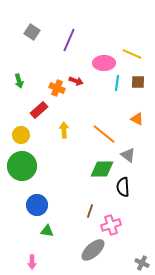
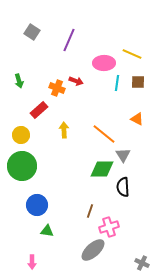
gray triangle: moved 5 px left; rotated 21 degrees clockwise
pink cross: moved 2 px left, 2 px down
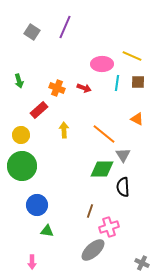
purple line: moved 4 px left, 13 px up
yellow line: moved 2 px down
pink ellipse: moved 2 px left, 1 px down
red arrow: moved 8 px right, 7 px down
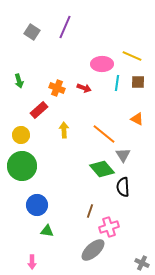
green diamond: rotated 50 degrees clockwise
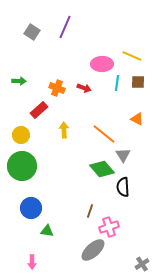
green arrow: rotated 72 degrees counterclockwise
blue circle: moved 6 px left, 3 px down
gray cross: moved 1 px down; rotated 32 degrees clockwise
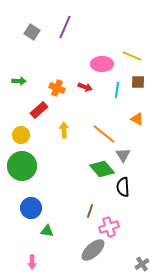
cyan line: moved 7 px down
red arrow: moved 1 px right, 1 px up
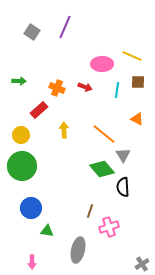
gray ellipse: moved 15 px left; rotated 35 degrees counterclockwise
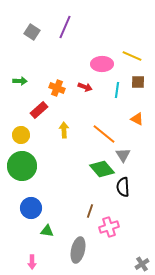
green arrow: moved 1 px right
